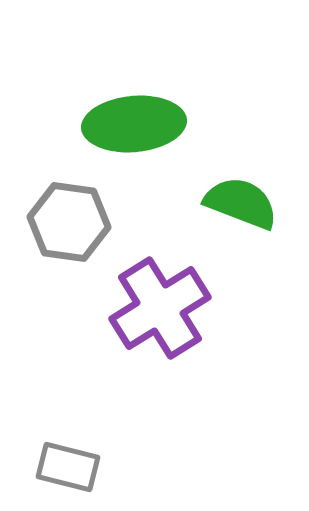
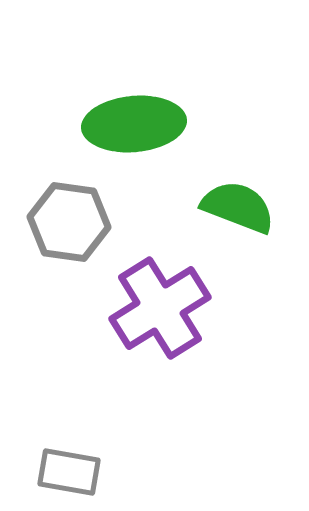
green semicircle: moved 3 px left, 4 px down
gray rectangle: moved 1 px right, 5 px down; rotated 4 degrees counterclockwise
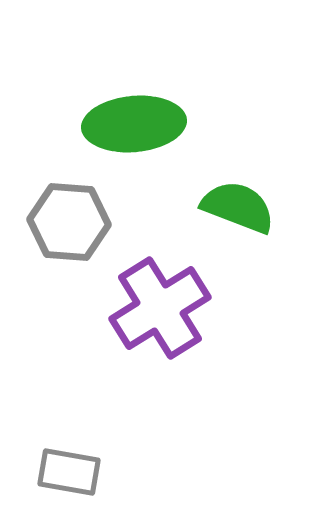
gray hexagon: rotated 4 degrees counterclockwise
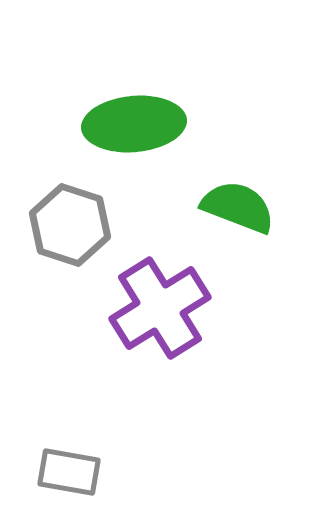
gray hexagon: moved 1 px right, 3 px down; rotated 14 degrees clockwise
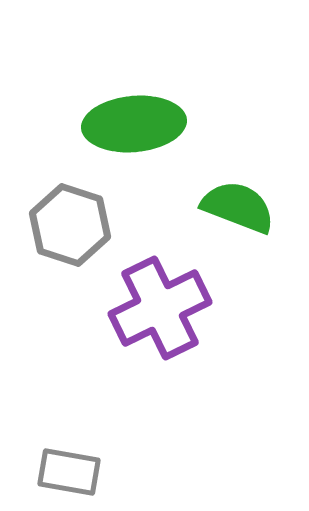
purple cross: rotated 6 degrees clockwise
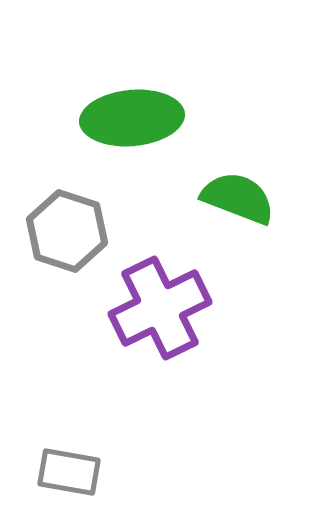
green ellipse: moved 2 px left, 6 px up
green semicircle: moved 9 px up
gray hexagon: moved 3 px left, 6 px down
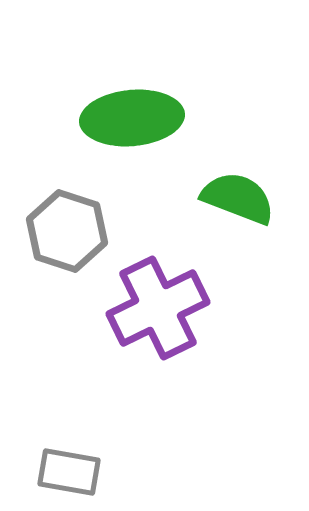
purple cross: moved 2 px left
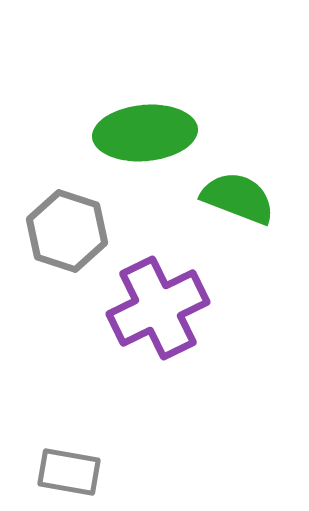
green ellipse: moved 13 px right, 15 px down
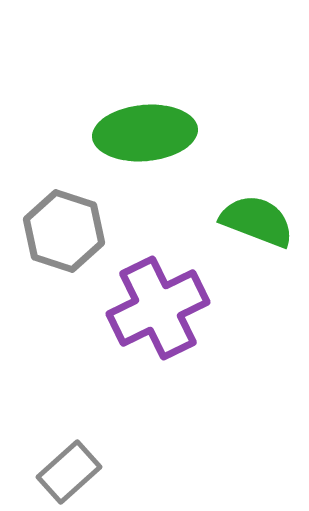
green semicircle: moved 19 px right, 23 px down
gray hexagon: moved 3 px left
gray rectangle: rotated 52 degrees counterclockwise
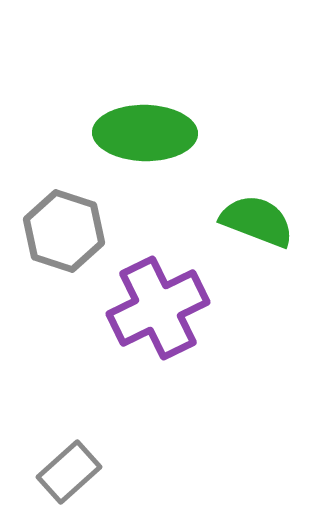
green ellipse: rotated 6 degrees clockwise
